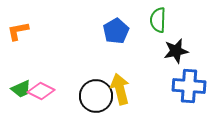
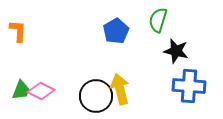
green semicircle: rotated 15 degrees clockwise
orange L-shape: rotated 105 degrees clockwise
black star: rotated 25 degrees clockwise
green trapezoid: moved 1 px down; rotated 45 degrees counterclockwise
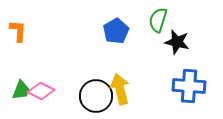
black star: moved 1 px right, 9 px up
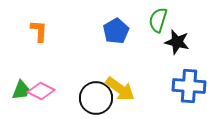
orange L-shape: moved 21 px right
yellow arrow: rotated 140 degrees clockwise
black circle: moved 2 px down
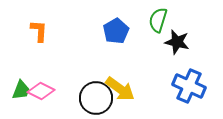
blue cross: rotated 20 degrees clockwise
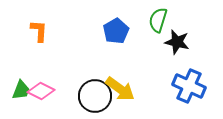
black circle: moved 1 px left, 2 px up
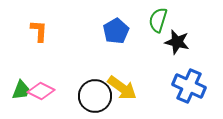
yellow arrow: moved 2 px right, 1 px up
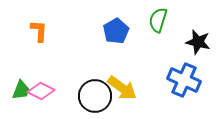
black star: moved 21 px right
blue cross: moved 5 px left, 6 px up
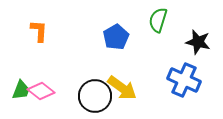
blue pentagon: moved 6 px down
pink diamond: rotated 12 degrees clockwise
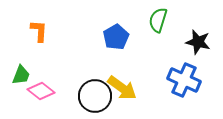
green trapezoid: moved 15 px up
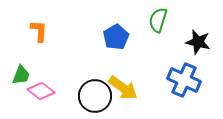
yellow arrow: moved 1 px right
